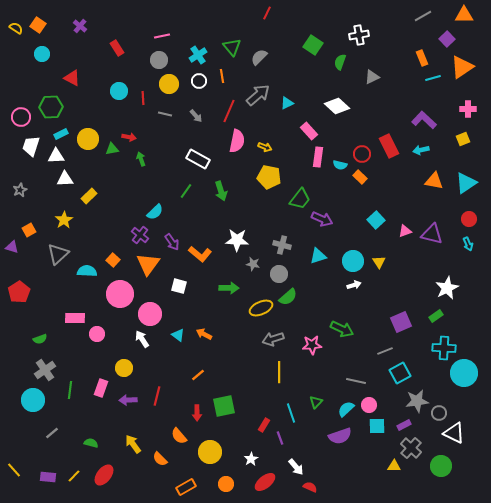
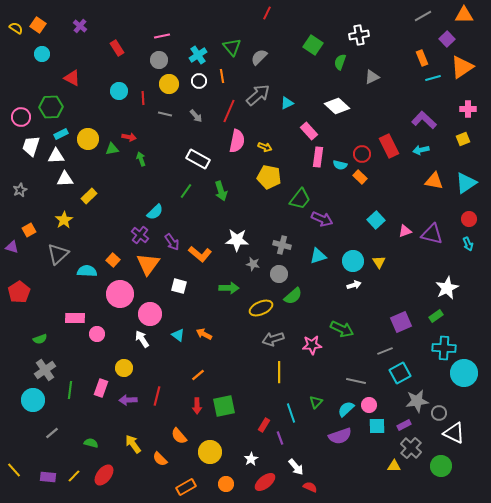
green semicircle at (288, 297): moved 5 px right, 1 px up
red arrow at (197, 413): moved 7 px up
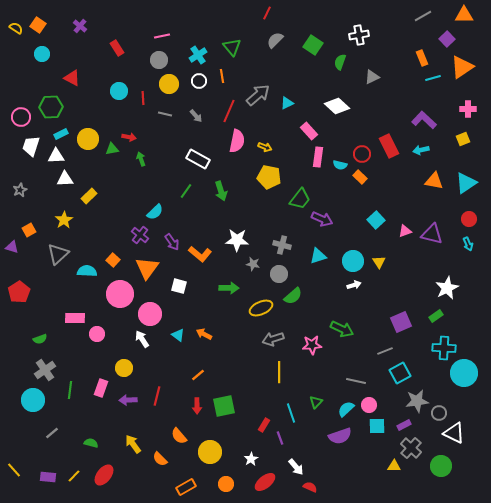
gray semicircle at (259, 57): moved 16 px right, 17 px up
orange triangle at (148, 264): moved 1 px left, 4 px down
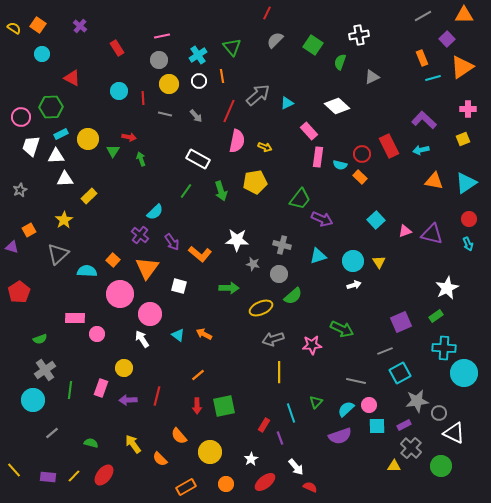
yellow semicircle at (16, 28): moved 2 px left
green triangle at (112, 149): moved 1 px right, 2 px down; rotated 48 degrees counterclockwise
yellow pentagon at (269, 177): moved 14 px left, 5 px down; rotated 20 degrees counterclockwise
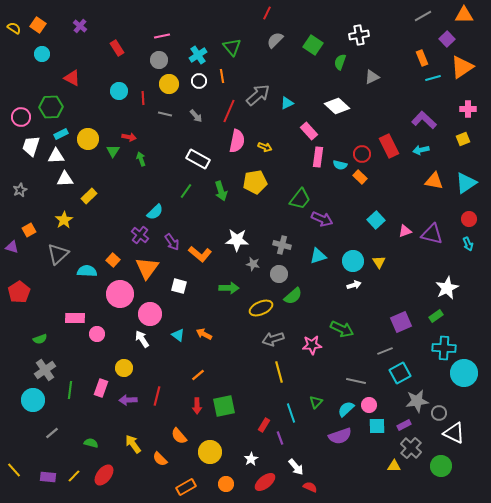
yellow line at (279, 372): rotated 15 degrees counterclockwise
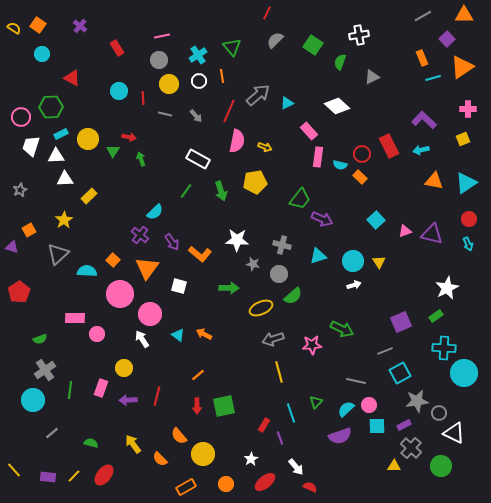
yellow circle at (210, 452): moved 7 px left, 2 px down
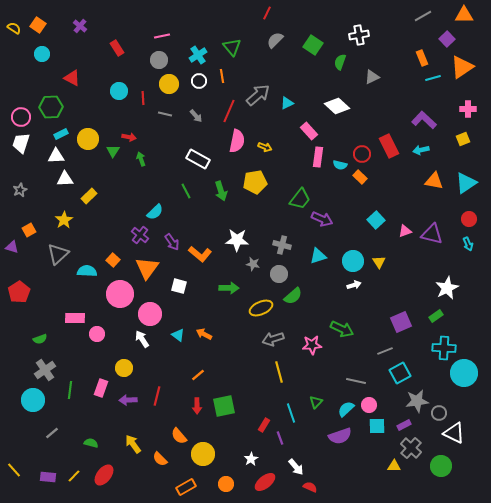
white trapezoid at (31, 146): moved 10 px left, 3 px up
green line at (186, 191): rotated 63 degrees counterclockwise
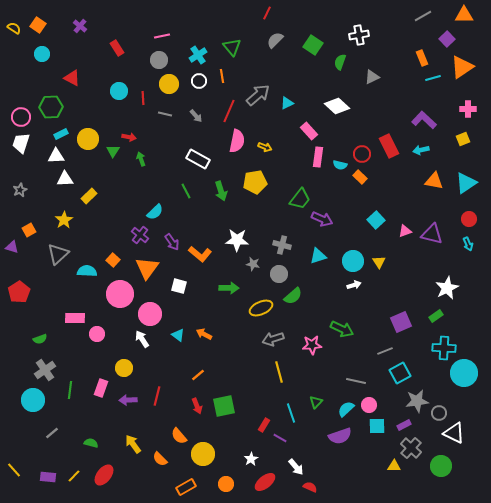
red arrow at (197, 406): rotated 21 degrees counterclockwise
purple line at (280, 438): rotated 40 degrees counterclockwise
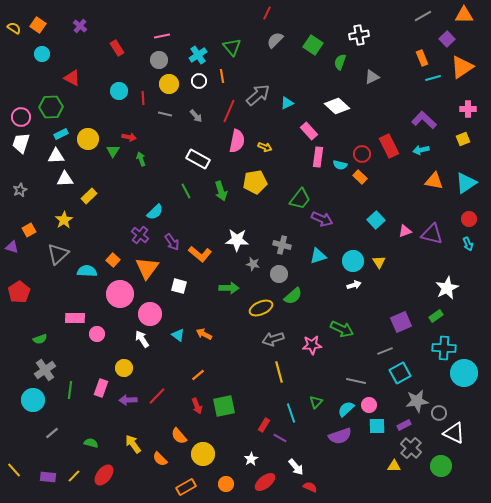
red line at (157, 396): rotated 30 degrees clockwise
